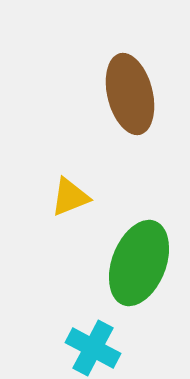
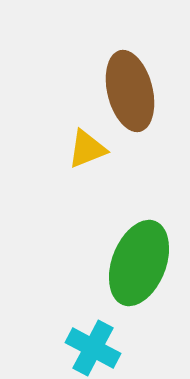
brown ellipse: moved 3 px up
yellow triangle: moved 17 px right, 48 px up
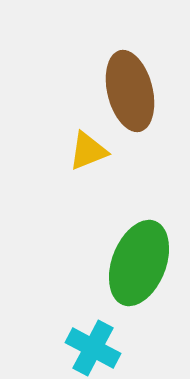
yellow triangle: moved 1 px right, 2 px down
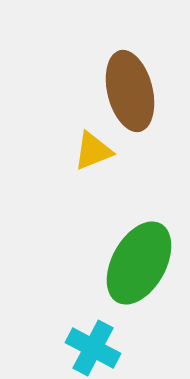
yellow triangle: moved 5 px right
green ellipse: rotated 8 degrees clockwise
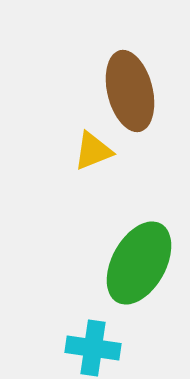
cyan cross: rotated 20 degrees counterclockwise
